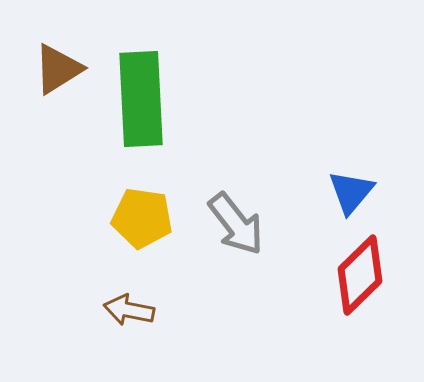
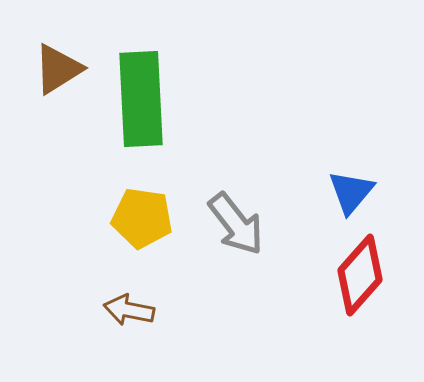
red diamond: rotated 4 degrees counterclockwise
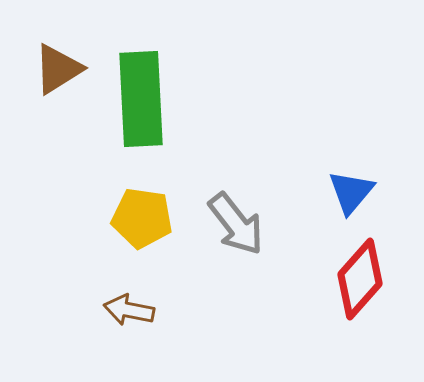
red diamond: moved 4 px down
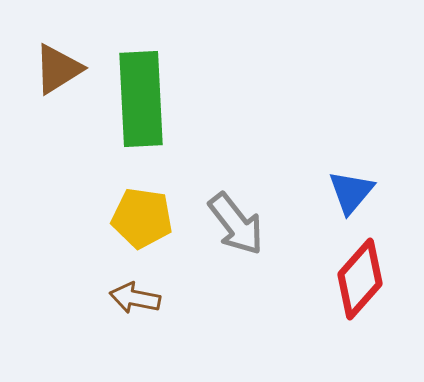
brown arrow: moved 6 px right, 12 px up
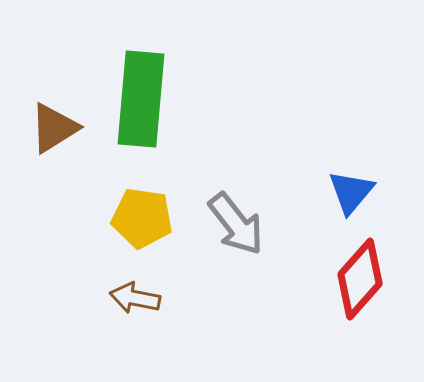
brown triangle: moved 4 px left, 59 px down
green rectangle: rotated 8 degrees clockwise
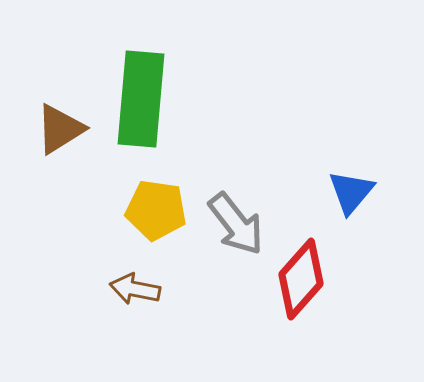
brown triangle: moved 6 px right, 1 px down
yellow pentagon: moved 14 px right, 8 px up
red diamond: moved 59 px left
brown arrow: moved 9 px up
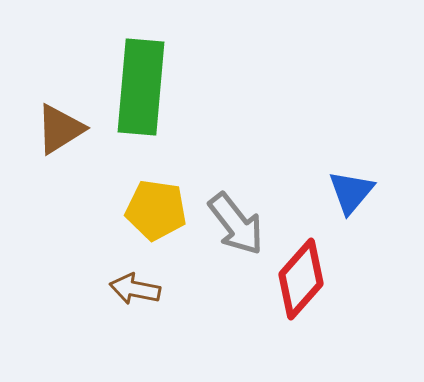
green rectangle: moved 12 px up
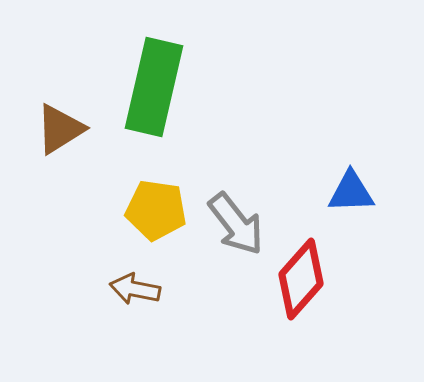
green rectangle: moved 13 px right; rotated 8 degrees clockwise
blue triangle: rotated 48 degrees clockwise
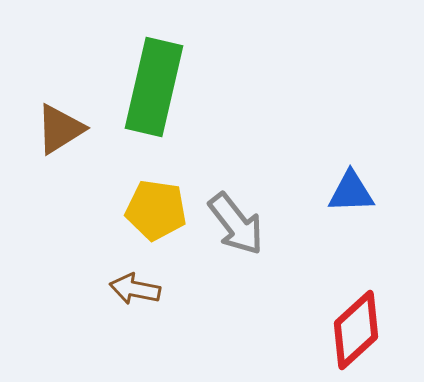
red diamond: moved 55 px right, 51 px down; rotated 6 degrees clockwise
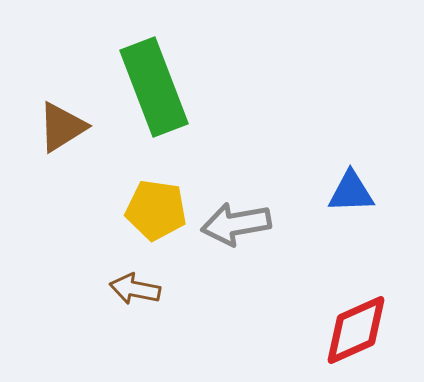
green rectangle: rotated 34 degrees counterclockwise
brown triangle: moved 2 px right, 2 px up
gray arrow: rotated 118 degrees clockwise
red diamond: rotated 18 degrees clockwise
